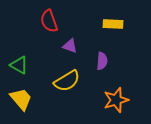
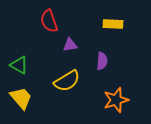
purple triangle: moved 1 px up; rotated 28 degrees counterclockwise
yellow trapezoid: moved 1 px up
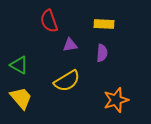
yellow rectangle: moved 9 px left
purple semicircle: moved 8 px up
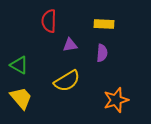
red semicircle: rotated 20 degrees clockwise
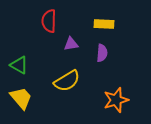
purple triangle: moved 1 px right, 1 px up
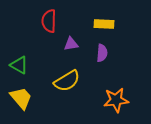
orange star: rotated 10 degrees clockwise
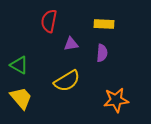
red semicircle: rotated 10 degrees clockwise
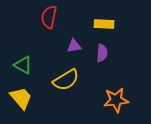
red semicircle: moved 4 px up
purple triangle: moved 3 px right, 2 px down
green triangle: moved 4 px right
yellow semicircle: moved 1 px left, 1 px up
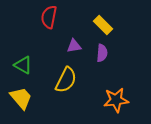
yellow rectangle: moved 1 px left, 1 px down; rotated 42 degrees clockwise
yellow semicircle: rotated 32 degrees counterclockwise
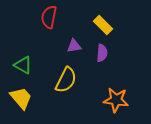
orange star: rotated 15 degrees clockwise
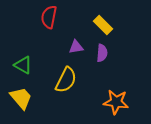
purple triangle: moved 2 px right, 1 px down
orange star: moved 2 px down
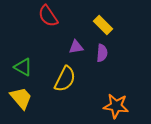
red semicircle: moved 1 px left, 1 px up; rotated 45 degrees counterclockwise
green triangle: moved 2 px down
yellow semicircle: moved 1 px left, 1 px up
orange star: moved 4 px down
